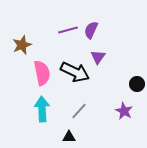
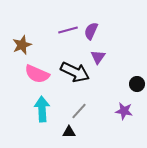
purple semicircle: moved 1 px down
pink semicircle: moved 5 px left, 1 px down; rotated 125 degrees clockwise
purple star: rotated 18 degrees counterclockwise
black triangle: moved 5 px up
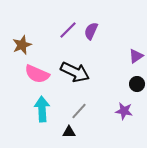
purple line: rotated 30 degrees counterclockwise
purple triangle: moved 38 px right, 1 px up; rotated 21 degrees clockwise
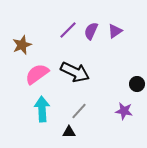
purple triangle: moved 21 px left, 25 px up
pink semicircle: rotated 120 degrees clockwise
